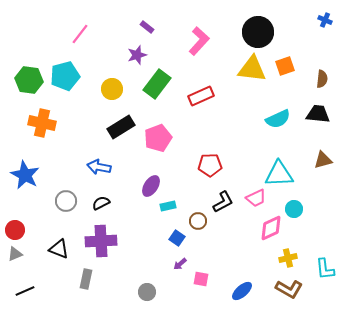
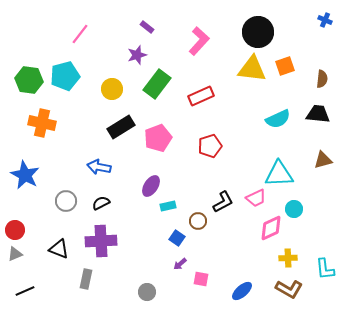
red pentagon at (210, 165): moved 19 px up; rotated 15 degrees counterclockwise
yellow cross at (288, 258): rotated 12 degrees clockwise
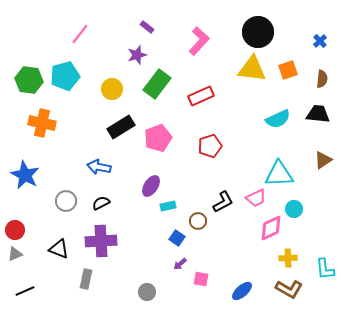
blue cross at (325, 20): moved 5 px left, 21 px down; rotated 24 degrees clockwise
orange square at (285, 66): moved 3 px right, 4 px down
brown triangle at (323, 160): rotated 18 degrees counterclockwise
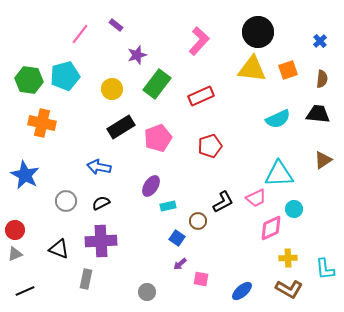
purple rectangle at (147, 27): moved 31 px left, 2 px up
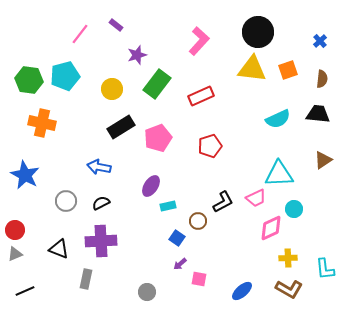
pink square at (201, 279): moved 2 px left
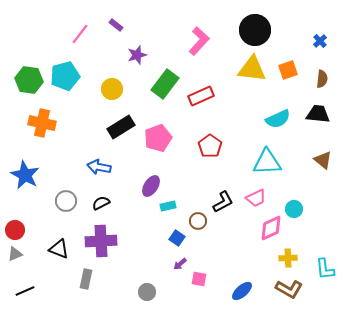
black circle at (258, 32): moved 3 px left, 2 px up
green rectangle at (157, 84): moved 8 px right
red pentagon at (210, 146): rotated 20 degrees counterclockwise
brown triangle at (323, 160): rotated 48 degrees counterclockwise
cyan triangle at (279, 174): moved 12 px left, 12 px up
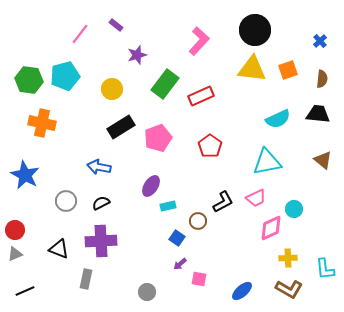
cyan triangle at (267, 162): rotated 8 degrees counterclockwise
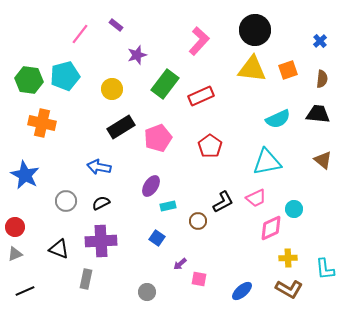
red circle at (15, 230): moved 3 px up
blue square at (177, 238): moved 20 px left
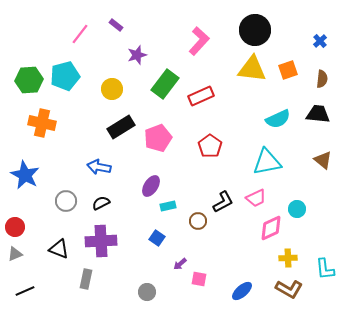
green hexagon at (29, 80): rotated 12 degrees counterclockwise
cyan circle at (294, 209): moved 3 px right
